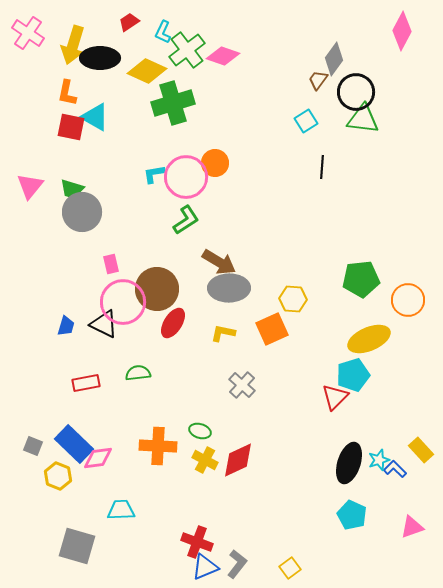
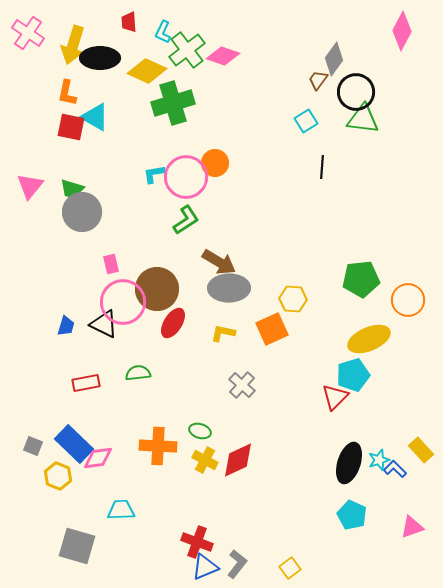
red trapezoid at (129, 22): rotated 60 degrees counterclockwise
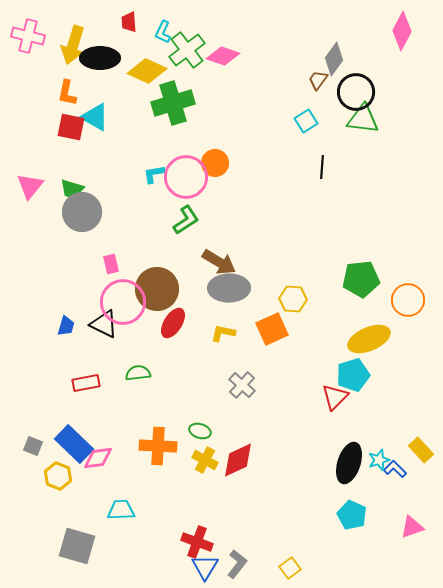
pink cross at (28, 33): moved 3 px down; rotated 20 degrees counterclockwise
blue triangle at (205, 567): rotated 36 degrees counterclockwise
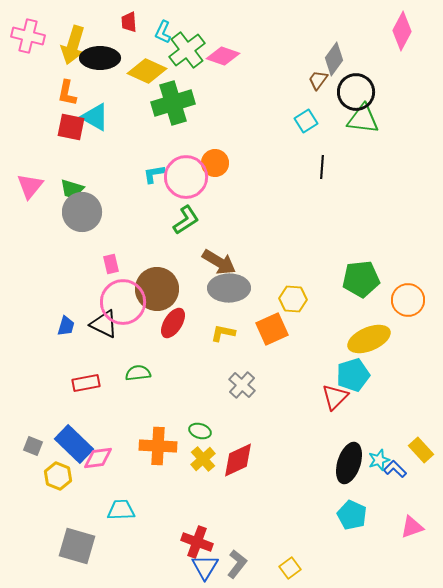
yellow cross at (205, 460): moved 2 px left, 1 px up; rotated 20 degrees clockwise
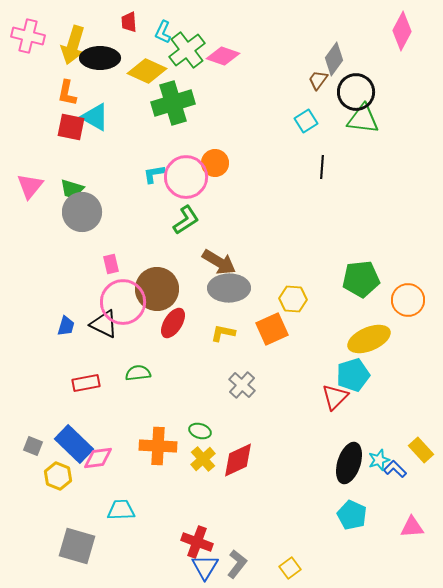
pink triangle at (412, 527): rotated 15 degrees clockwise
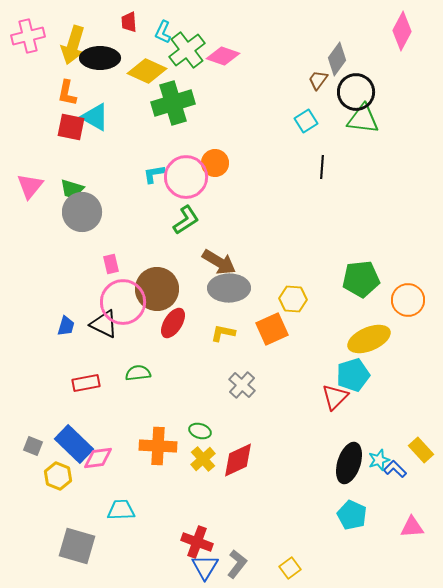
pink cross at (28, 36): rotated 28 degrees counterclockwise
gray diamond at (334, 59): moved 3 px right
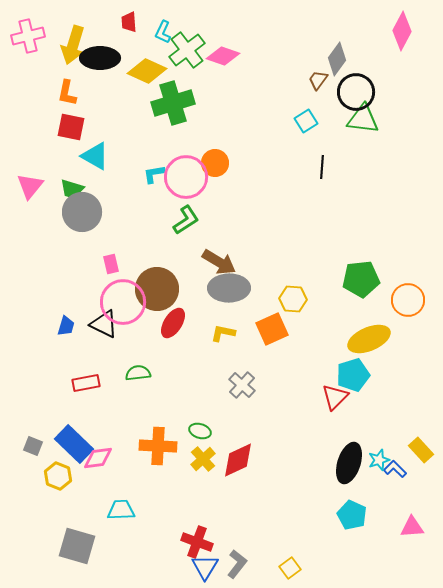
cyan triangle at (95, 117): moved 39 px down
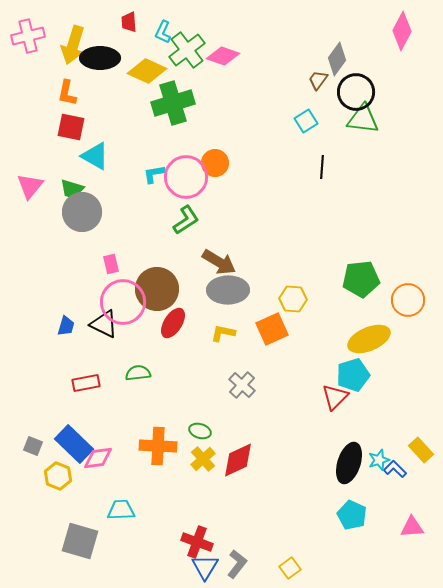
gray ellipse at (229, 288): moved 1 px left, 2 px down
gray square at (77, 546): moved 3 px right, 5 px up
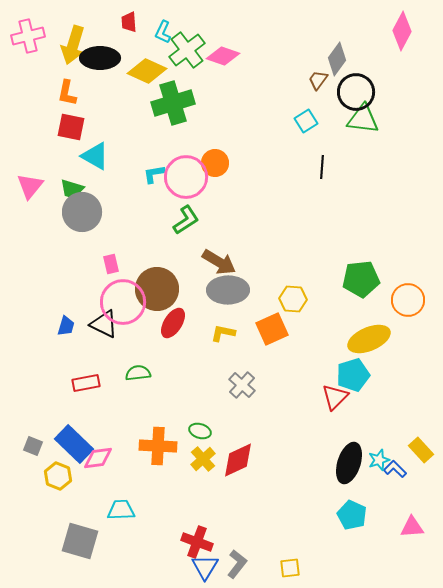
yellow square at (290, 568): rotated 30 degrees clockwise
